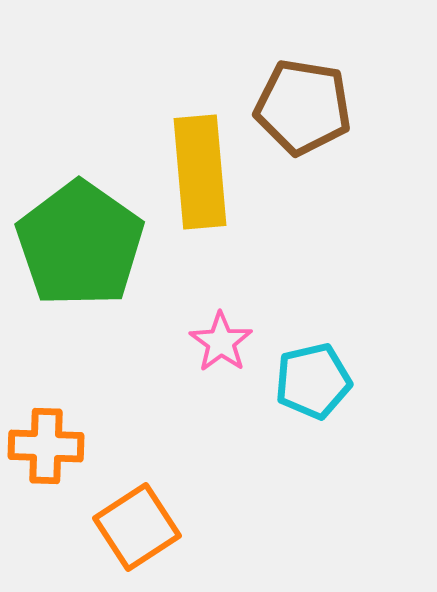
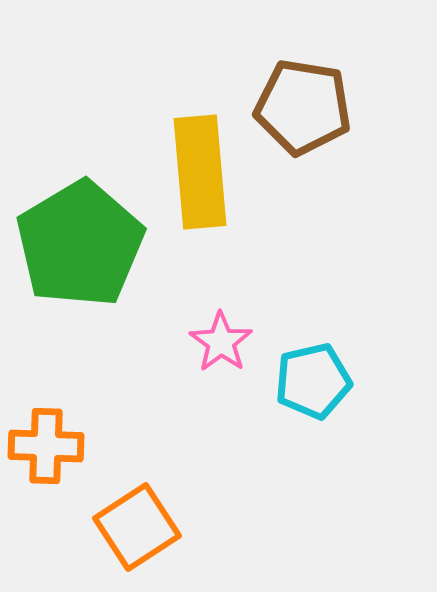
green pentagon: rotated 6 degrees clockwise
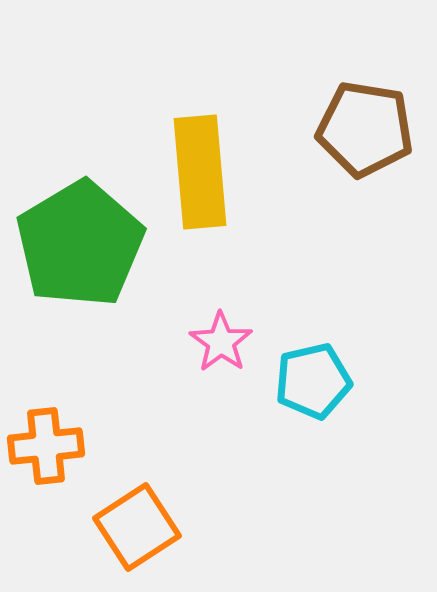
brown pentagon: moved 62 px right, 22 px down
orange cross: rotated 8 degrees counterclockwise
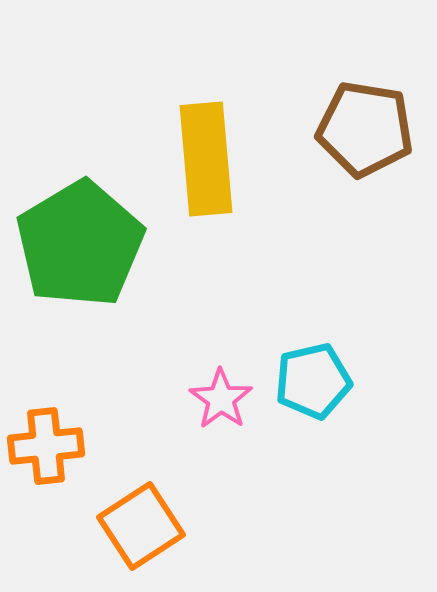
yellow rectangle: moved 6 px right, 13 px up
pink star: moved 57 px down
orange square: moved 4 px right, 1 px up
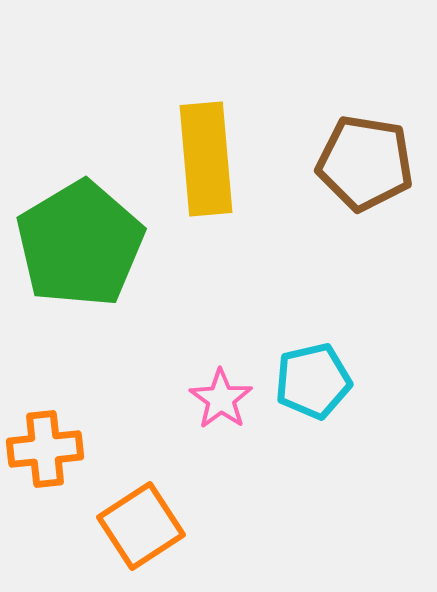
brown pentagon: moved 34 px down
orange cross: moved 1 px left, 3 px down
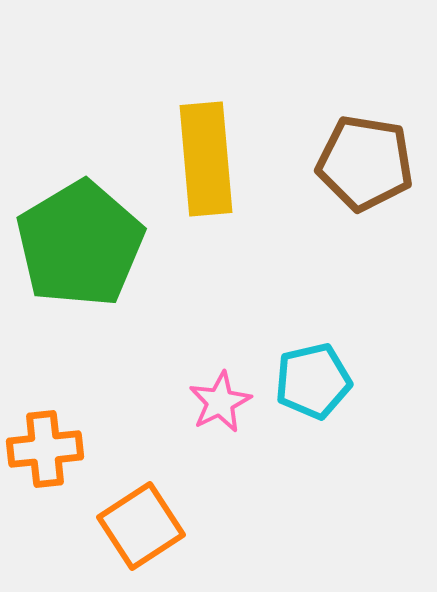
pink star: moved 1 px left, 3 px down; rotated 10 degrees clockwise
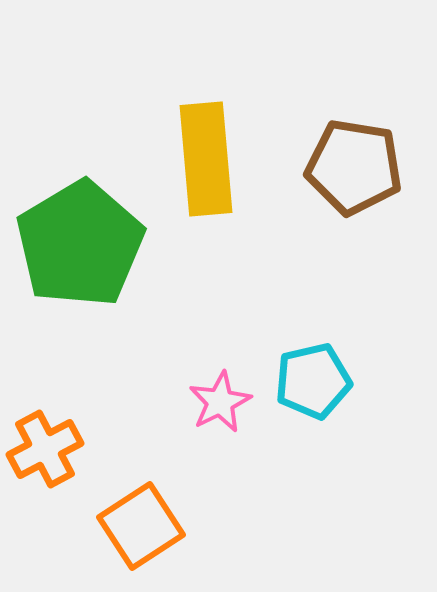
brown pentagon: moved 11 px left, 4 px down
orange cross: rotated 22 degrees counterclockwise
